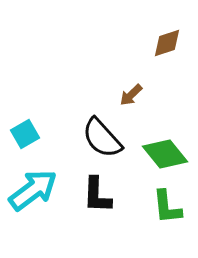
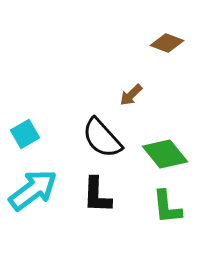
brown diamond: rotated 40 degrees clockwise
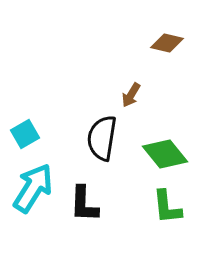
brown diamond: rotated 8 degrees counterclockwise
brown arrow: rotated 15 degrees counterclockwise
black semicircle: rotated 51 degrees clockwise
cyan arrow: moved 2 px up; rotated 21 degrees counterclockwise
black L-shape: moved 13 px left, 9 px down
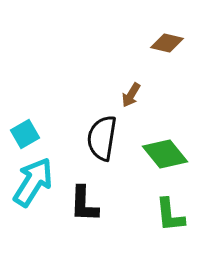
cyan arrow: moved 6 px up
green L-shape: moved 3 px right, 8 px down
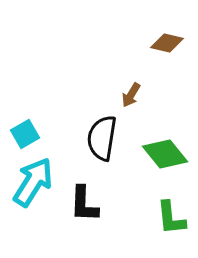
green L-shape: moved 1 px right, 3 px down
